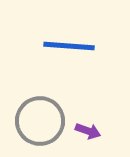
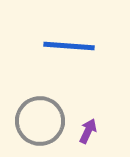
purple arrow: rotated 85 degrees counterclockwise
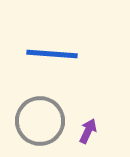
blue line: moved 17 px left, 8 px down
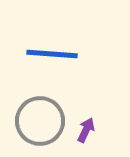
purple arrow: moved 2 px left, 1 px up
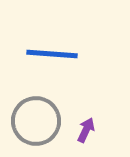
gray circle: moved 4 px left
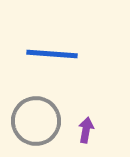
purple arrow: rotated 15 degrees counterclockwise
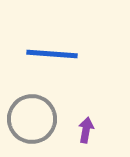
gray circle: moved 4 px left, 2 px up
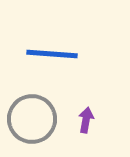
purple arrow: moved 10 px up
